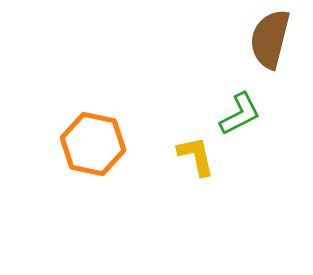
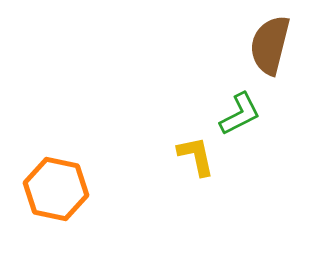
brown semicircle: moved 6 px down
orange hexagon: moved 37 px left, 45 px down
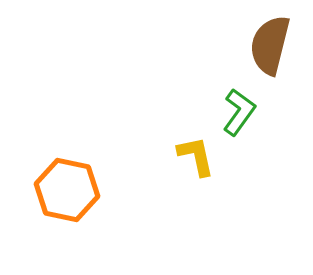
green L-shape: moved 1 px left, 2 px up; rotated 27 degrees counterclockwise
orange hexagon: moved 11 px right, 1 px down
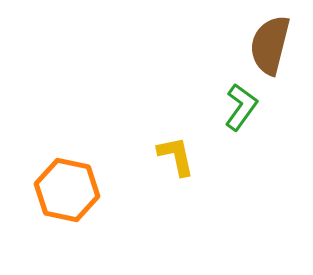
green L-shape: moved 2 px right, 5 px up
yellow L-shape: moved 20 px left
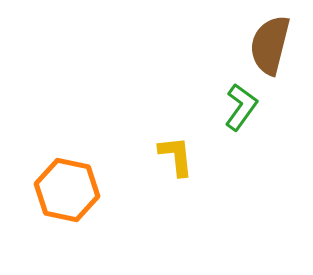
yellow L-shape: rotated 6 degrees clockwise
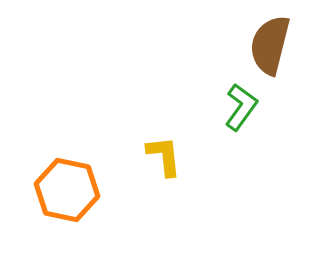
yellow L-shape: moved 12 px left
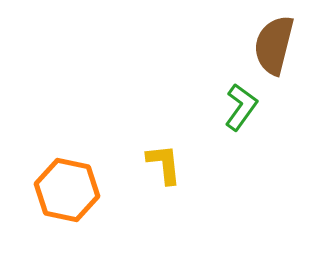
brown semicircle: moved 4 px right
yellow L-shape: moved 8 px down
